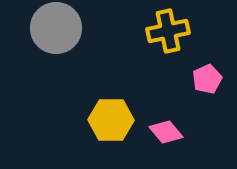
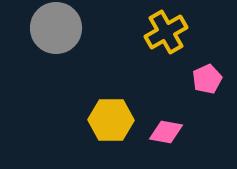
yellow cross: moved 2 px left, 1 px down; rotated 18 degrees counterclockwise
pink diamond: rotated 40 degrees counterclockwise
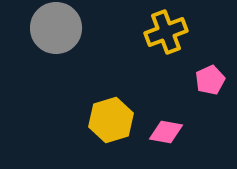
yellow cross: rotated 9 degrees clockwise
pink pentagon: moved 3 px right, 1 px down
yellow hexagon: rotated 18 degrees counterclockwise
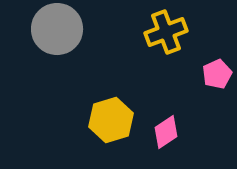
gray circle: moved 1 px right, 1 px down
pink pentagon: moved 7 px right, 6 px up
pink diamond: rotated 44 degrees counterclockwise
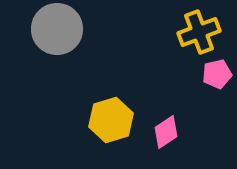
yellow cross: moved 33 px right
pink pentagon: rotated 12 degrees clockwise
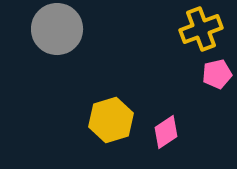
yellow cross: moved 2 px right, 3 px up
